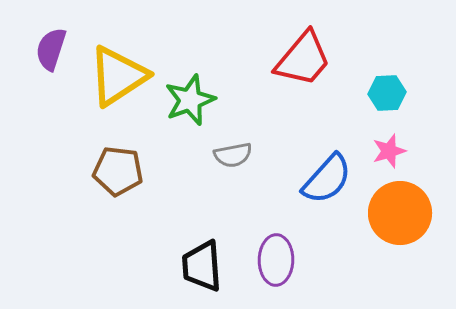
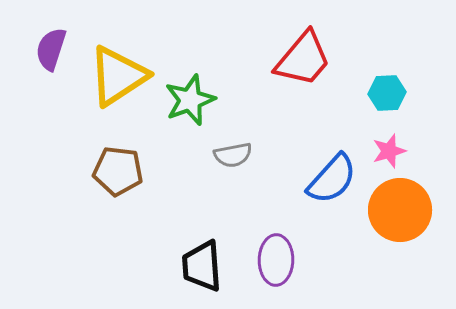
blue semicircle: moved 5 px right
orange circle: moved 3 px up
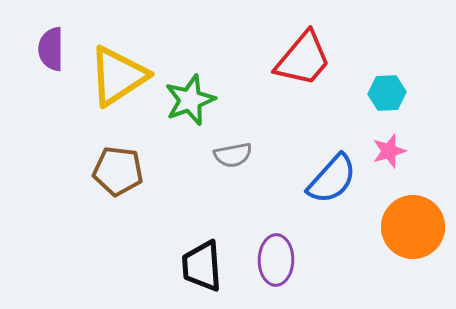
purple semicircle: rotated 18 degrees counterclockwise
orange circle: moved 13 px right, 17 px down
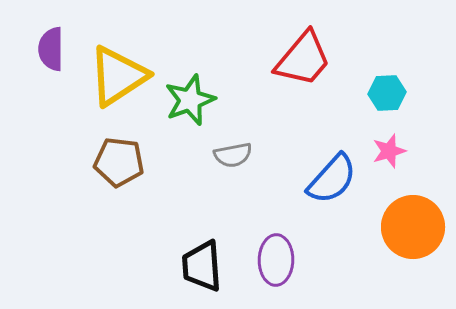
brown pentagon: moved 1 px right, 9 px up
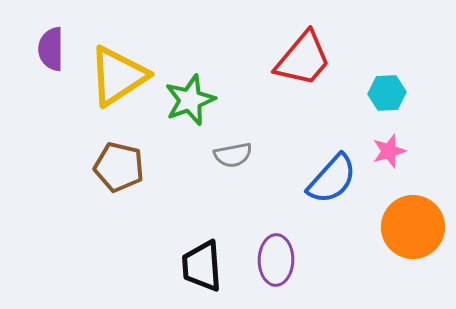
brown pentagon: moved 5 px down; rotated 6 degrees clockwise
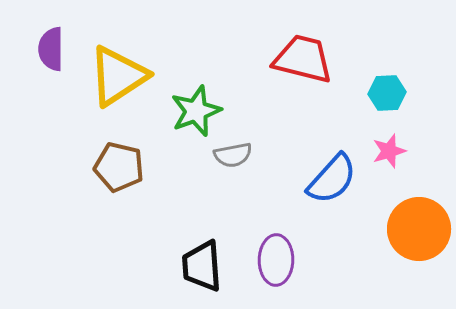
red trapezoid: rotated 116 degrees counterclockwise
green star: moved 6 px right, 11 px down
orange circle: moved 6 px right, 2 px down
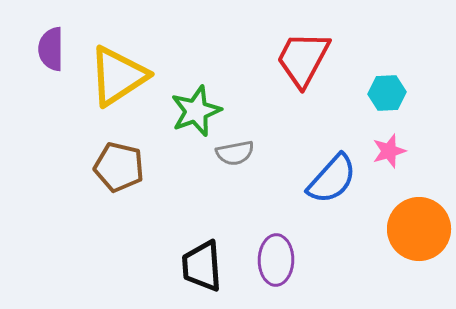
red trapezoid: rotated 76 degrees counterclockwise
gray semicircle: moved 2 px right, 2 px up
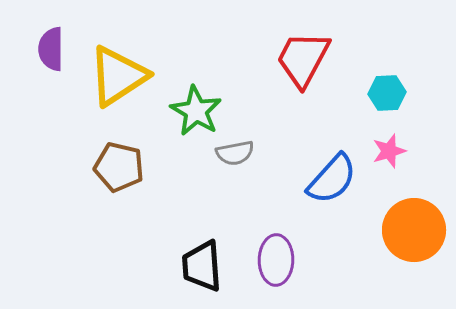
green star: rotated 21 degrees counterclockwise
orange circle: moved 5 px left, 1 px down
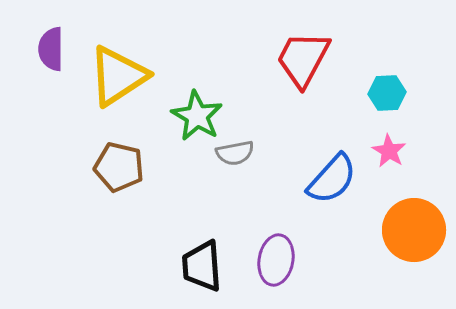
green star: moved 1 px right, 5 px down
pink star: rotated 24 degrees counterclockwise
purple ellipse: rotated 9 degrees clockwise
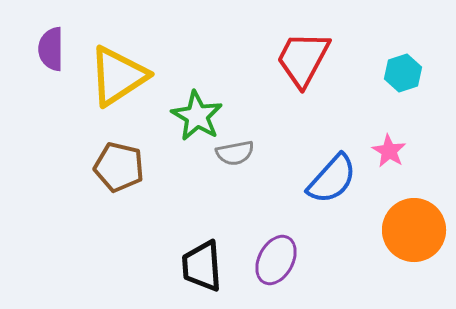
cyan hexagon: moved 16 px right, 20 px up; rotated 15 degrees counterclockwise
purple ellipse: rotated 18 degrees clockwise
